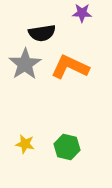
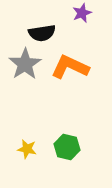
purple star: rotated 24 degrees counterclockwise
yellow star: moved 2 px right, 5 px down
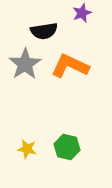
black semicircle: moved 2 px right, 2 px up
orange L-shape: moved 1 px up
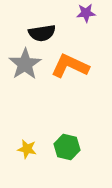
purple star: moved 4 px right; rotated 18 degrees clockwise
black semicircle: moved 2 px left, 2 px down
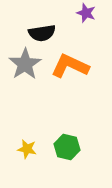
purple star: rotated 24 degrees clockwise
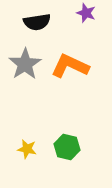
black semicircle: moved 5 px left, 11 px up
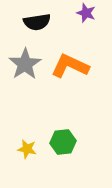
green hexagon: moved 4 px left, 5 px up; rotated 20 degrees counterclockwise
